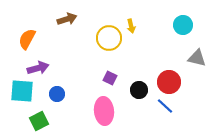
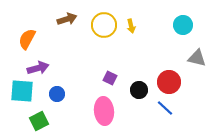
yellow circle: moved 5 px left, 13 px up
blue line: moved 2 px down
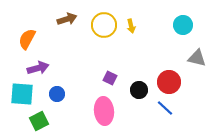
cyan square: moved 3 px down
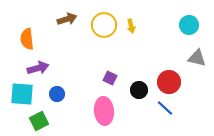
cyan circle: moved 6 px right
orange semicircle: rotated 35 degrees counterclockwise
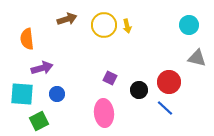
yellow arrow: moved 4 px left
purple arrow: moved 4 px right
pink ellipse: moved 2 px down
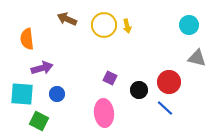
brown arrow: rotated 138 degrees counterclockwise
green square: rotated 36 degrees counterclockwise
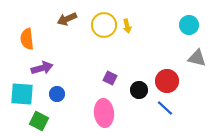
brown arrow: rotated 48 degrees counterclockwise
red circle: moved 2 px left, 1 px up
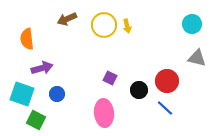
cyan circle: moved 3 px right, 1 px up
cyan square: rotated 15 degrees clockwise
green square: moved 3 px left, 1 px up
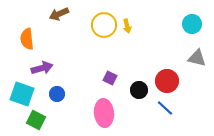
brown arrow: moved 8 px left, 5 px up
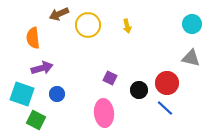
yellow circle: moved 16 px left
orange semicircle: moved 6 px right, 1 px up
gray triangle: moved 6 px left
red circle: moved 2 px down
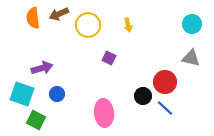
yellow arrow: moved 1 px right, 1 px up
orange semicircle: moved 20 px up
purple square: moved 1 px left, 20 px up
red circle: moved 2 px left, 1 px up
black circle: moved 4 px right, 6 px down
